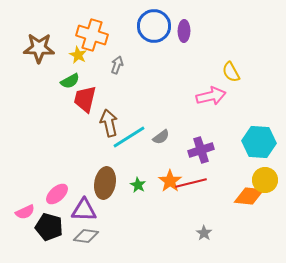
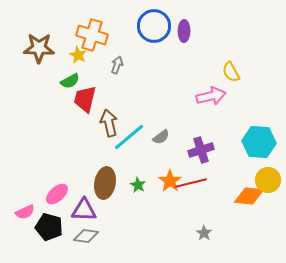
cyan line: rotated 8 degrees counterclockwise
yellow circle: moved 3 px right
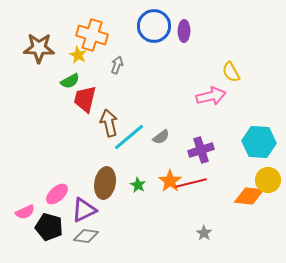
purple triangle: rotated 28 degrees counterclockwise
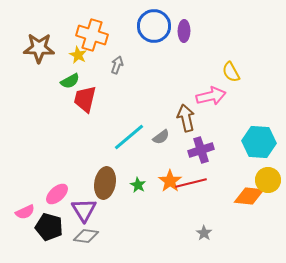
brown arrow: moved 77 px right, 5 px up
purple triangle: rotated 36 degrees counterclockwise
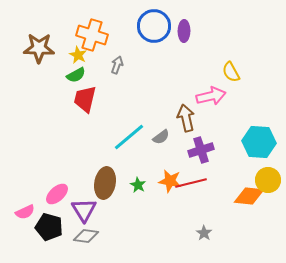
green semicircle: moved 6 px right, 6 px up
orange star: rotated 25 degrees counterclockwise
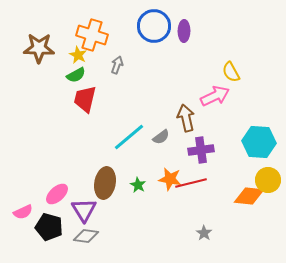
pink arrow: moved 4 px right; rotated 12 degrees counterclockwise
purple cross: rotated 10 degrees clockwise
orange star: moved 2 px up
pink semicircle: moved 2 px left
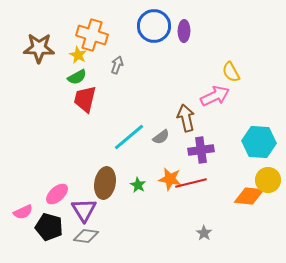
green semicircle: moved 1 px right, 2 px down
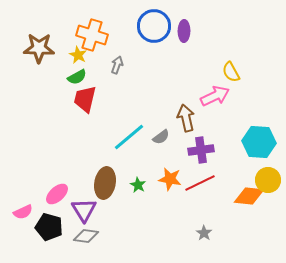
red line: moved 9 px right; rotated 12 degrees counterclockwise
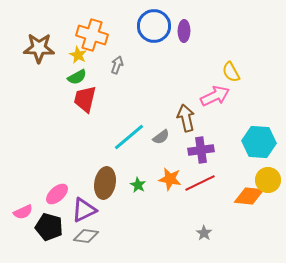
purple triangle: rotated 36 degrees clockwise
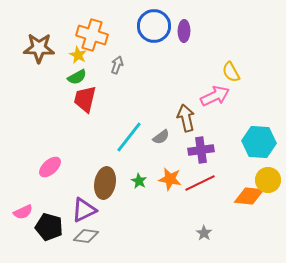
cyan line: rotated 12 degrees counterclockwise
green star: moved 1 px right, 4 px up
pink ellipse: moved 7 px left, 27 px up
